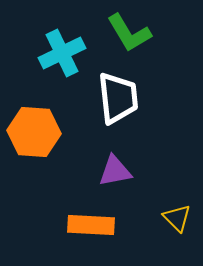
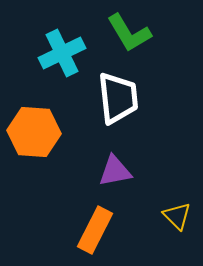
yellow triangle: moved 2 px up
orange rectangle: moved 4 px right, 5 px down; rotated 66 degrees counterclockwise
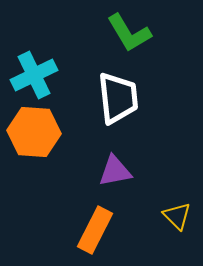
cyan cross: moved 28 px left, 22 px down
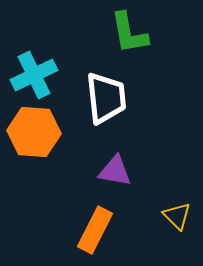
green L-shape: rotated 21 degrees clockwise
white trapezoid: moved 12 px left
purple triangle: rotated 21 degrees clockwise
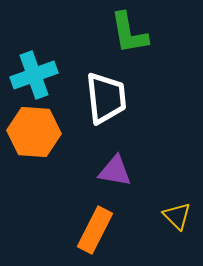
cyan cross: rotated 6 degrees clockwise
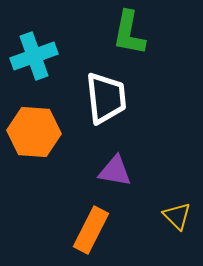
green L-shape: rotated 21 degrees clockwise
cyan cross: moved 19 px up
orange rectangle: moved 4 px left
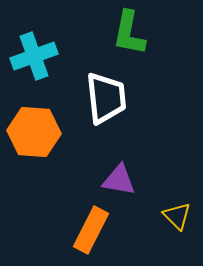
purple triangle: moved 4 px right, 9 px down
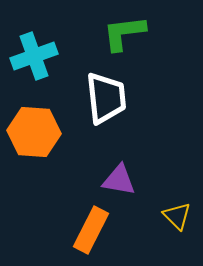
green L-shape: moved 5 px left; rotated 72 degrees clockwise
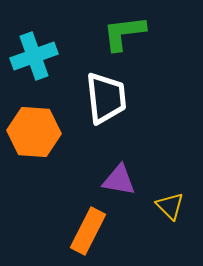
yellow triangle: moved 7 px left, 10 px up
orange rectangle: moved 3 px left, 1 px down
